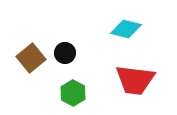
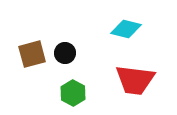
brown square: moved 1 px right, 4 px up; rotated 24 degrees clockwise
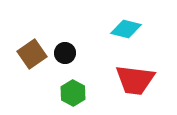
brown square: rotated 20 degrees counterclockwise
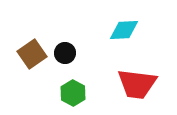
cyan diamond: moved 2 px left, 1 px down; rotated 16 degrees counterclockwise
red trapezoid: moved 2 px right, 4 px down
